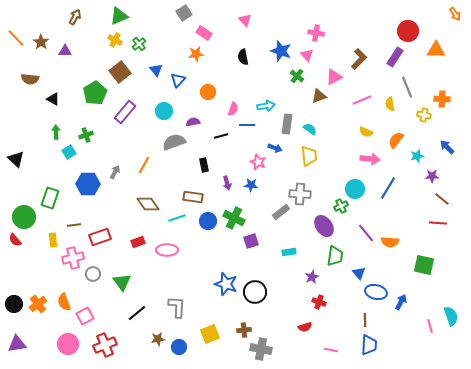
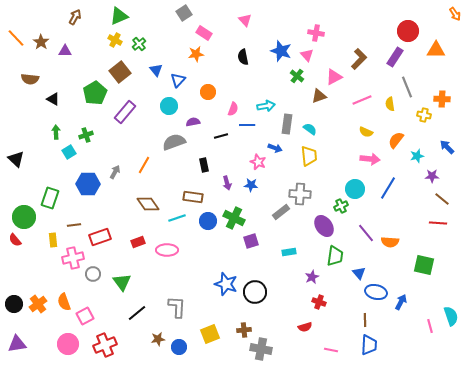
cyan circle at (164, 111): moved 5 px right, 5 px up
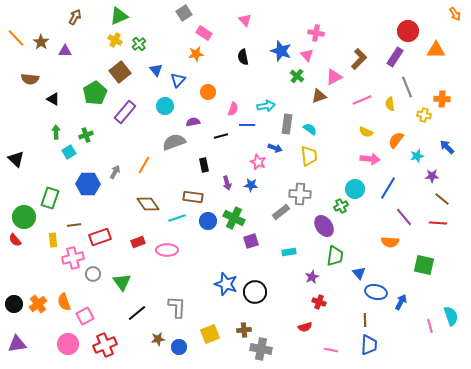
cyan circle at (169, 106): moved 4 px left
purple line at (366, 233): moved 38 px right, 16 px up
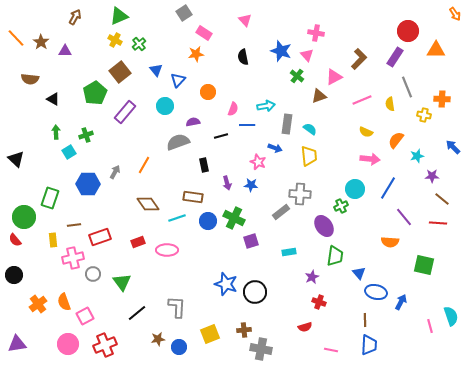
gray semicircle at (174, 142): moved 4 px right
blue arrow at (447, 147): moved 6 px right
black circle at (14, 304): moved 29 px up
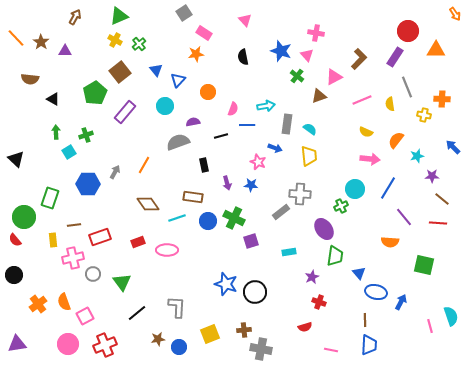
purple ellipse at (324, 226): moved 3 px down
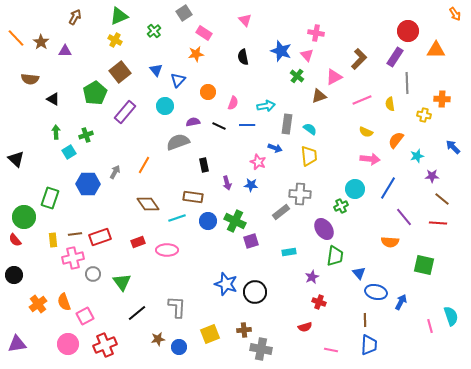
green cross at (139, 44): moved 15 px right, 13 px up
gray line at (407, 87): moved 4 px up; rotated 20 degrees clockwise
pink semicircle at (233, 109): moved 6 px up
black line at (221, 136): moved 2 px left, 10 px up; rotated 40 degrees clockwise
green cross at (234, 218): moved 1 px right, 3 px down
brown line at (74, 225): moved 1 px right, 9 px down
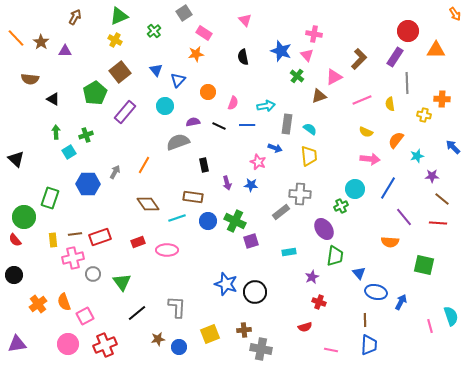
pink cross at (316, 33): moved 2 px left, 1 px down
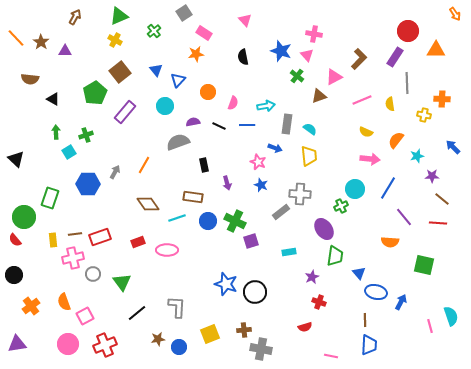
blue star at (251, 185): moved 10 px right; rotated 16 degrees clockwise
orange cross at (38, 304): moved 7 px left, 2 px down
pink line at (331, 350): moved 6 px down
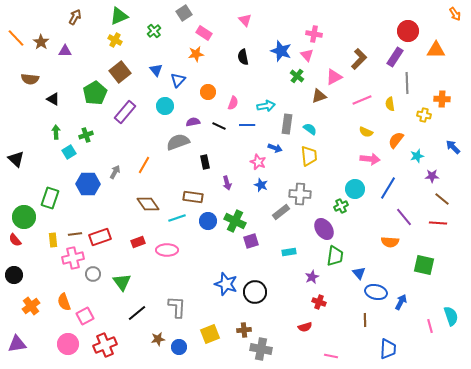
black rectangle at (204, 165): moved 1 px right, 3 px up
blue trapezoid at (369, 345): moved 19 px right, 4 px down
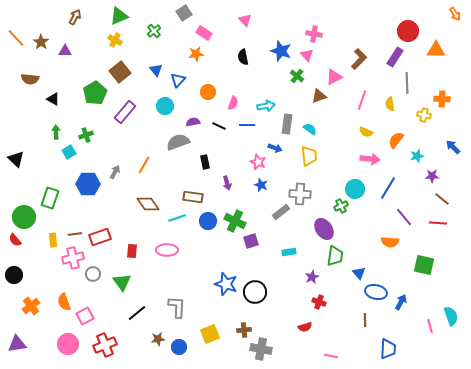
pink line at (362, 100): rotated 48 degrees counterclockwise
red rectangle at (138, 242): moved 6 px left, 9 px down; rotated 64 degrees counterclockwise
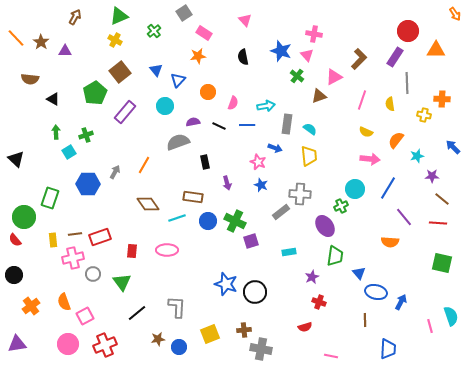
orange star at (196, 54): moved 2 px right, 2 px down
purple ellipse at (324, 229): moved 1 px right, 3 px up
green square at (424, 265): moved 18 px right, 2 px up
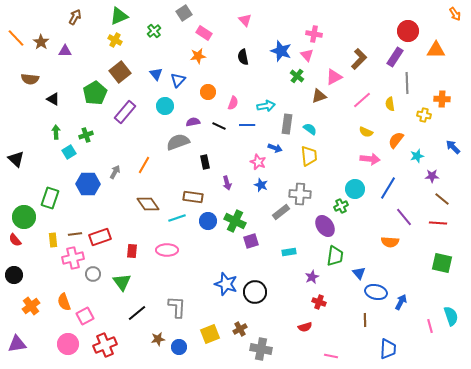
blue triangle at (156, 70): moved 4 px down
pink line at (362, 100): rotated 30 degrees clockwise
brown cross at (244, 330): moved 4 px left, 1 px up; rotated 24 degrees counterclockwise
